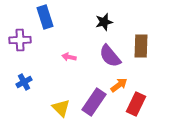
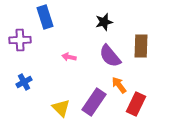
orange arrow: rotated 90 degrees counterclockwise
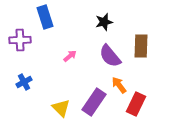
pink arrow: moved 1 px right, 1 px up; rotated 128 degrees clockwise
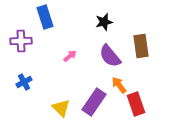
purple cross: moved 1 px right, 1 px down
brown rectangle: rotated 10 degrees counterclockwise
red rectangle: rotated 45 degrees counterclockwise
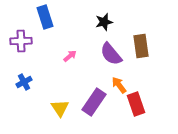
purple semicircle: moved 1 px right, 2 px up
yellow triangle: moved 1 px left; rotated 12 degrees clockwise
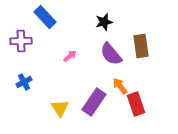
blue rectangle: rotated 25 degrees counterclockwise
orange arrow: moved 1 px right, 1 px down
